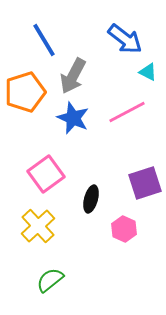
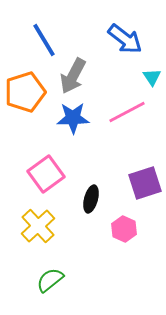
cyan triangle: moved 4 px right, 5 px down; rotated 30 degrees clockwise
blue star: rotated 24 degrees counterclockwise
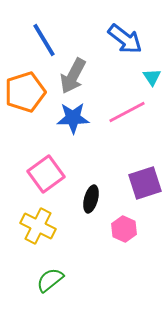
yellow cross: rotated 20 degrees counterclockwise
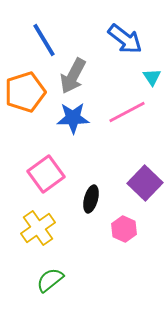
purple square: rotated 28 degrees counterclockwise
yellow cross: moved 2 px down; rotated 28 degrees clockwise
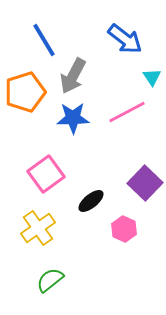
black ellipse: moved 2 px down; rotated 36 degrees clockwise
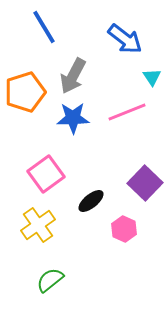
blue line: moved 13 px up
pink line: rotated 6 degrees clockwise
yellow cross: moved 3 px up
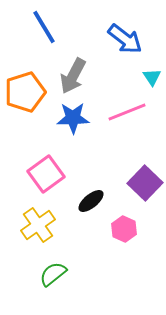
green semicircle: moved 3 px right, 6 px up
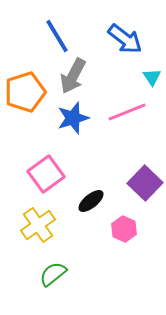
blue line: moved 13 px right, 9 px down
blue star: rotated 16 degrees counterclockwise
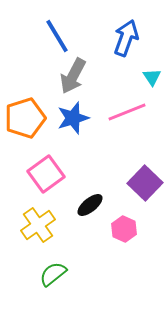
blue arrow: moved 1 px right, 1 px up; rotated 108 degrees counterclockwise
orange pentagon: moved 26 px down
black ellipse: moved 1 px left, 4 px down
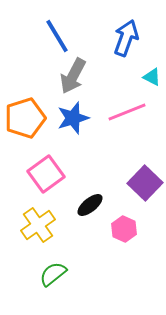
cyan triangle: rotated 30 degrees counterclockwise
